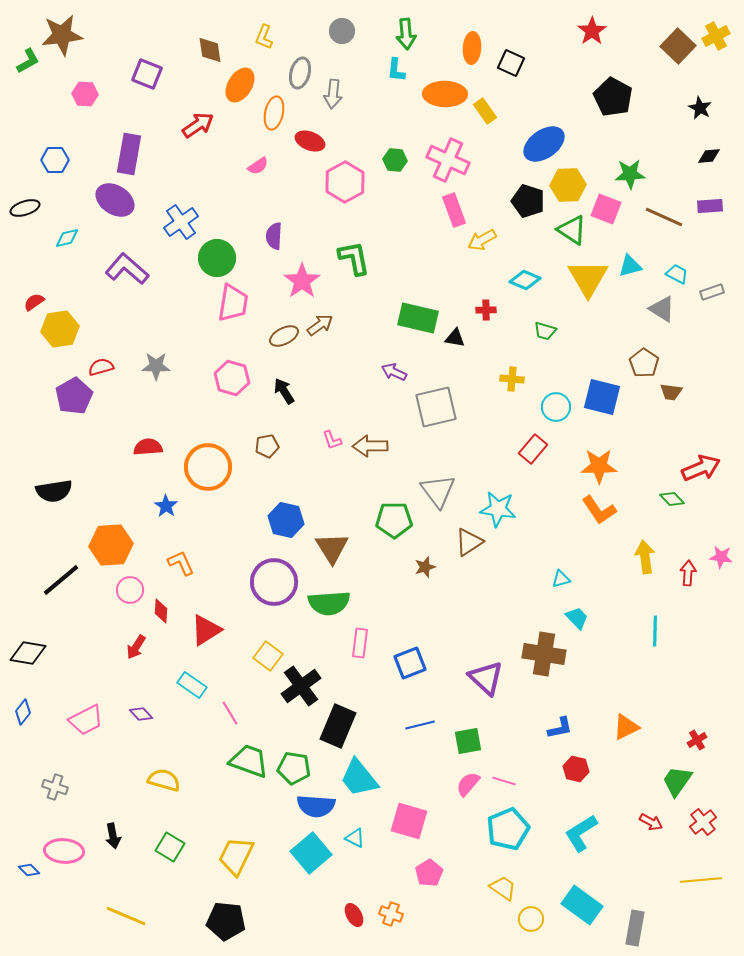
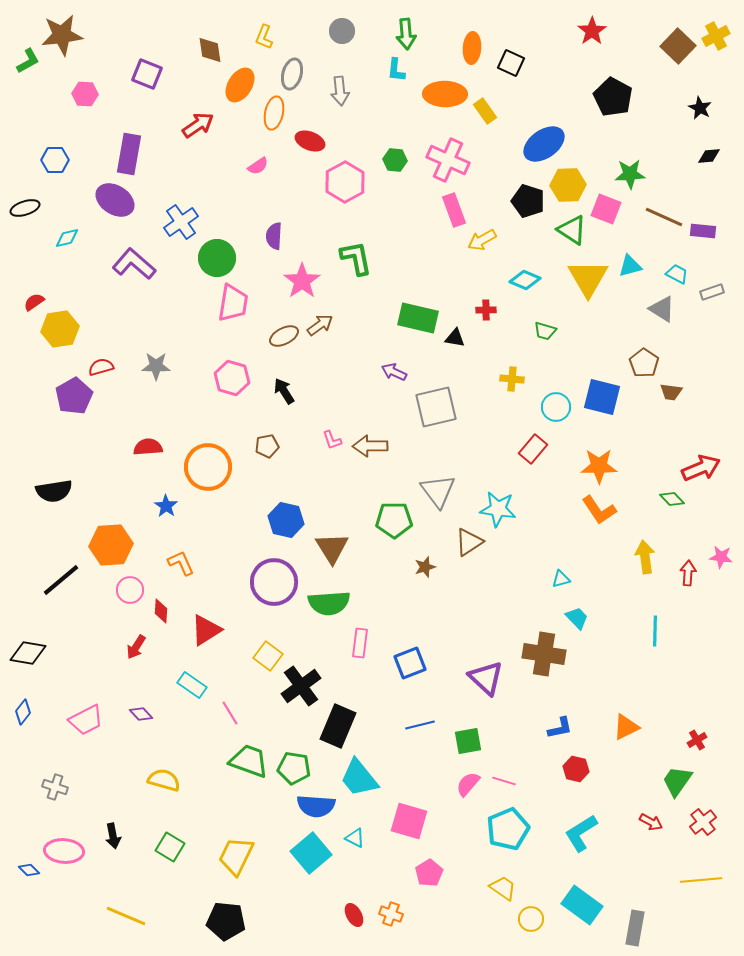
gray ellipse at (300, 73): moved 8 px left, 1 px down
gray arrow at (333, 94): moved 7 px right, 3 px up; rotated 12 degrees counterclockwise
purple rectangle at (710, 206): moved 7 px left, 25 px down; rotated 10 degrees clockwise
green L-shape at (354, 258): moved 2 px right
purple L-shape at (127, 269): moved 7 px right, 5 px up
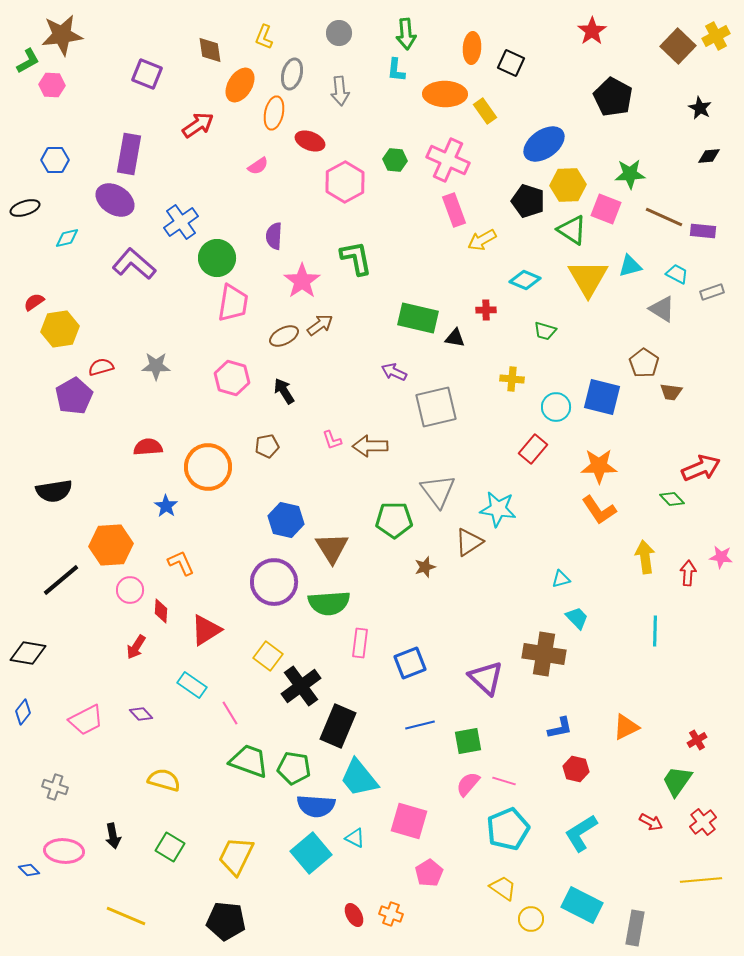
gray circle at (342, 31): moved 3 px left, 2 px down
pink hexagon at (85, 94): moved 33 px left, 9 px up
cyan rectangle at (582, 905): rotated 9 degrees counterclockwise
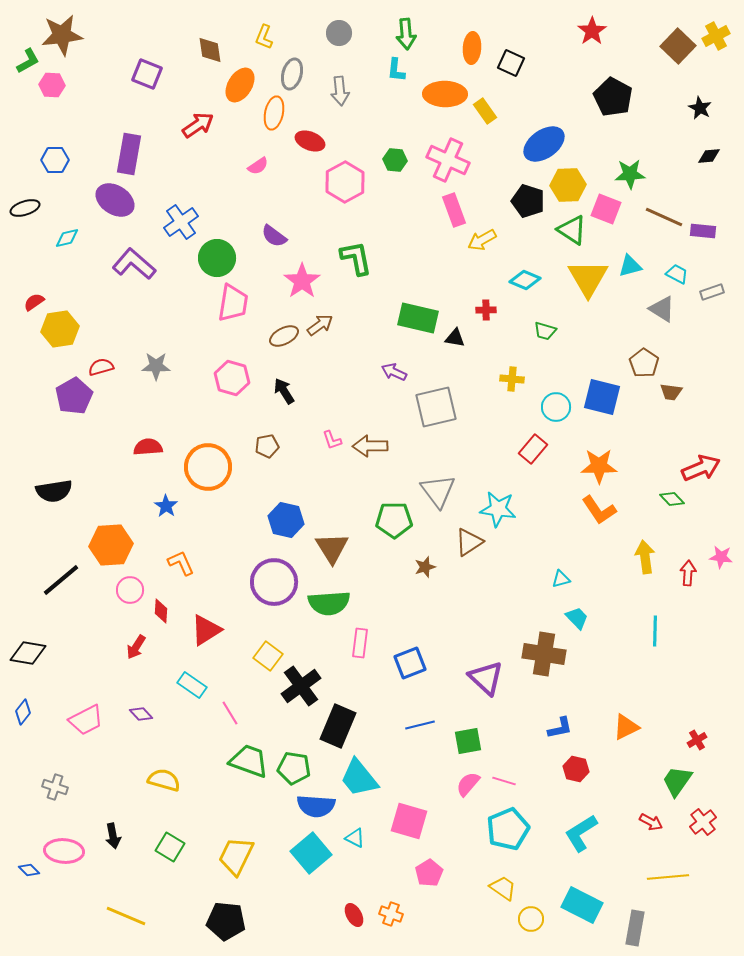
purple semicircle at (274, 236): rotated 56 degrees counterclockwise
yellow line at (701, 880): moved 33 px left, 3 px up
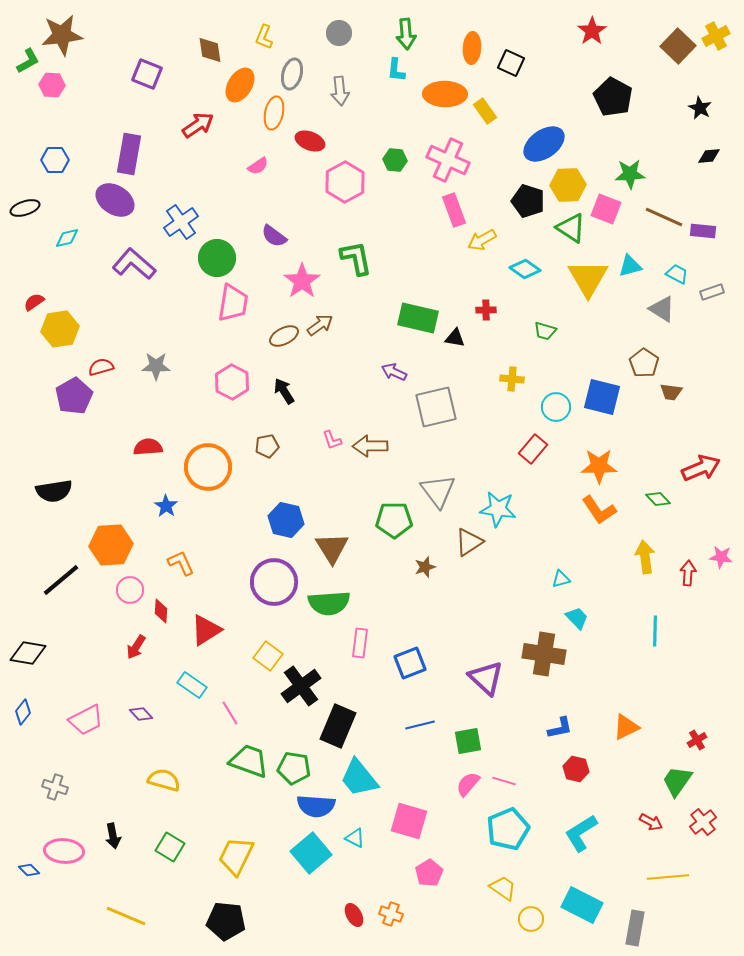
green triangle at (572, 230): moved 1 px left, 2 px up
cyan diamond at (525, 280): moved 11 px up; rotated 12 degrees clockwise
pink hexagon at (232, 378): moved 4 px down; rotated 12 degrees clockwise
green diamond at (672, 499): moved 14 px left
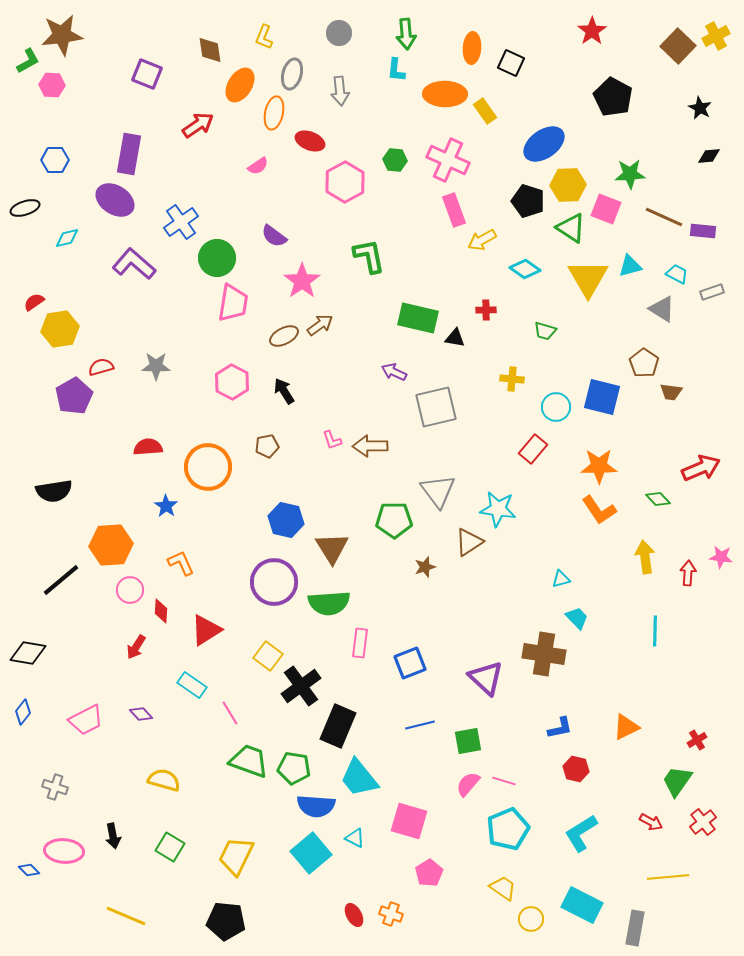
green L-shape at (356, 258): moved 13 px right, 2 px up
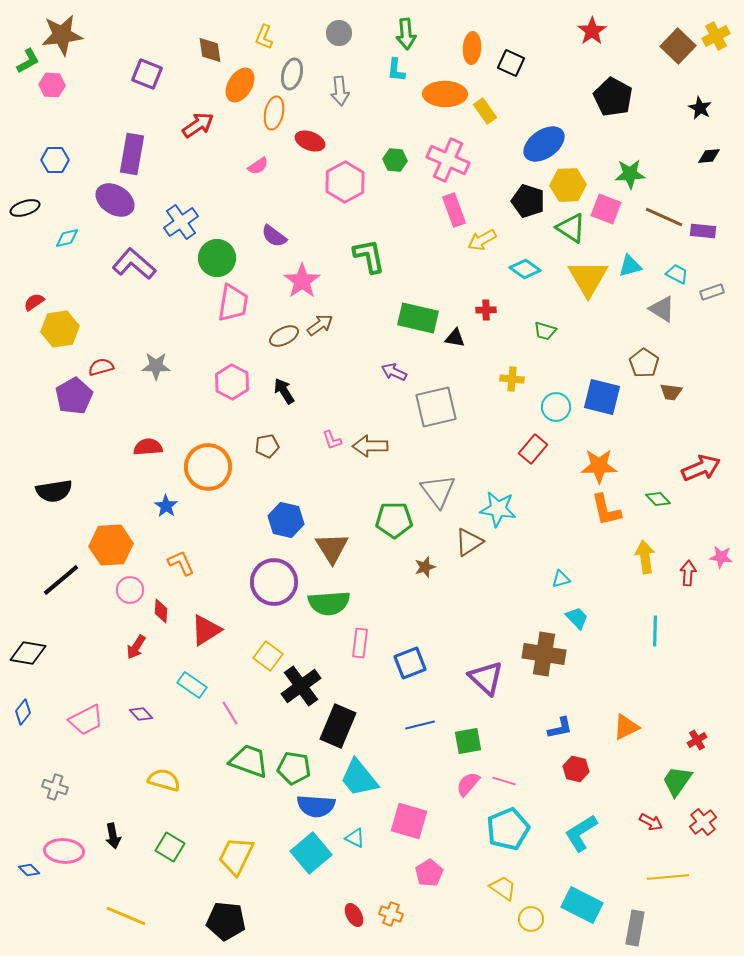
purple rectangle at (129, 154): moved 3 px right
orange L-shape at (599, 510): moved 7 px right; rotated 21 degrees clockwise
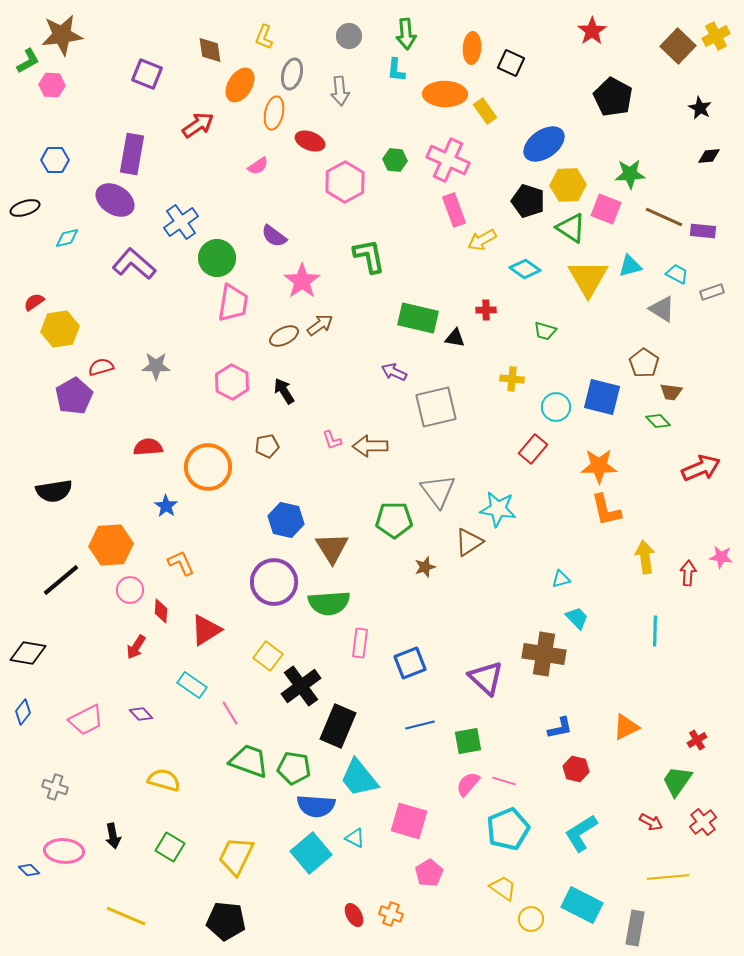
gray circle at (339, 33): moved 10 px right, 3 px down
green diamond at (658, 499): moved 78 px up
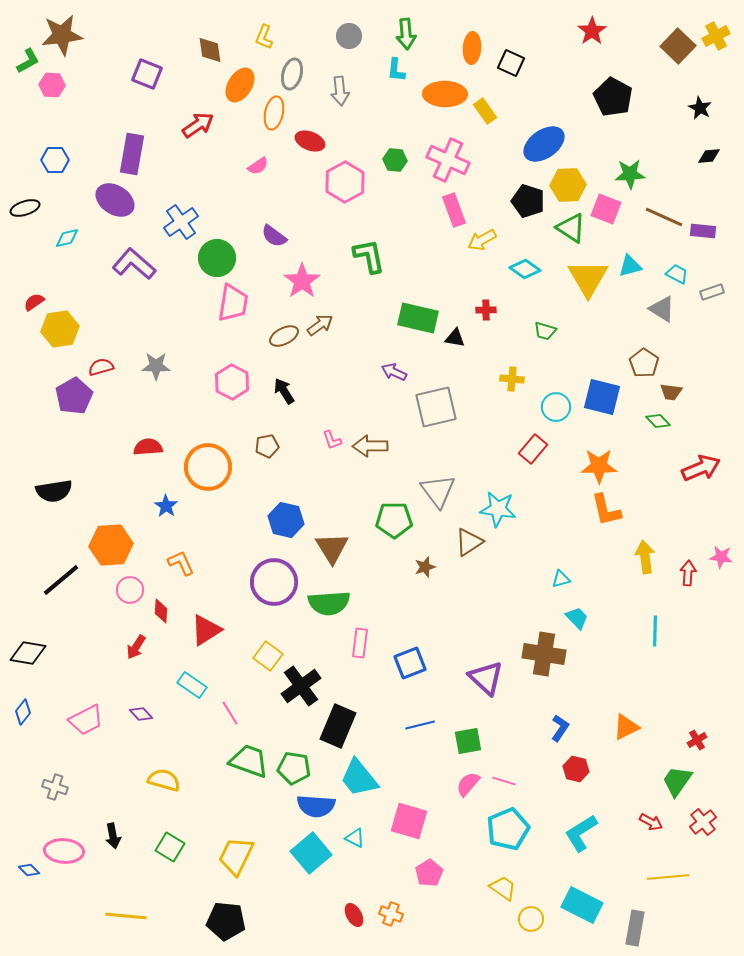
blue L-shape at (560, 728): rotated 44 degrees counterclockwise
yellow line at (126, 916): rotated 18 degrees counterclockwise
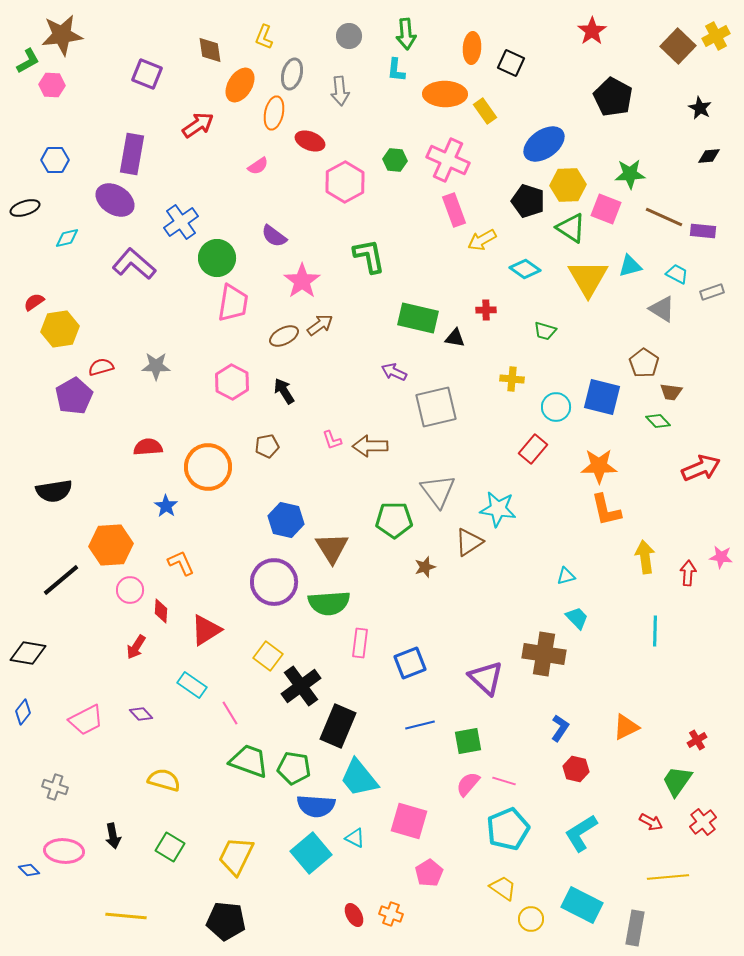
cyan triangle at (561, 579): moved 5 px right, 3 px up
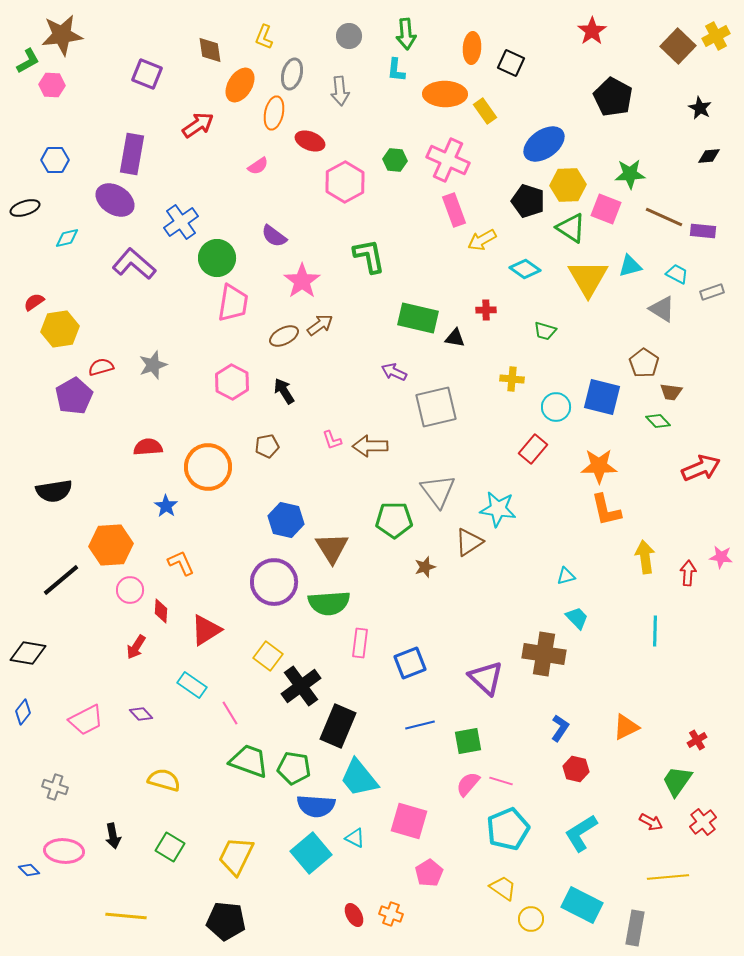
gray star at (156, 366): moved 3 px left, 1 px up; rotated 20 degrees counterclockwise
pink line at (504, 781): moved 3 px left
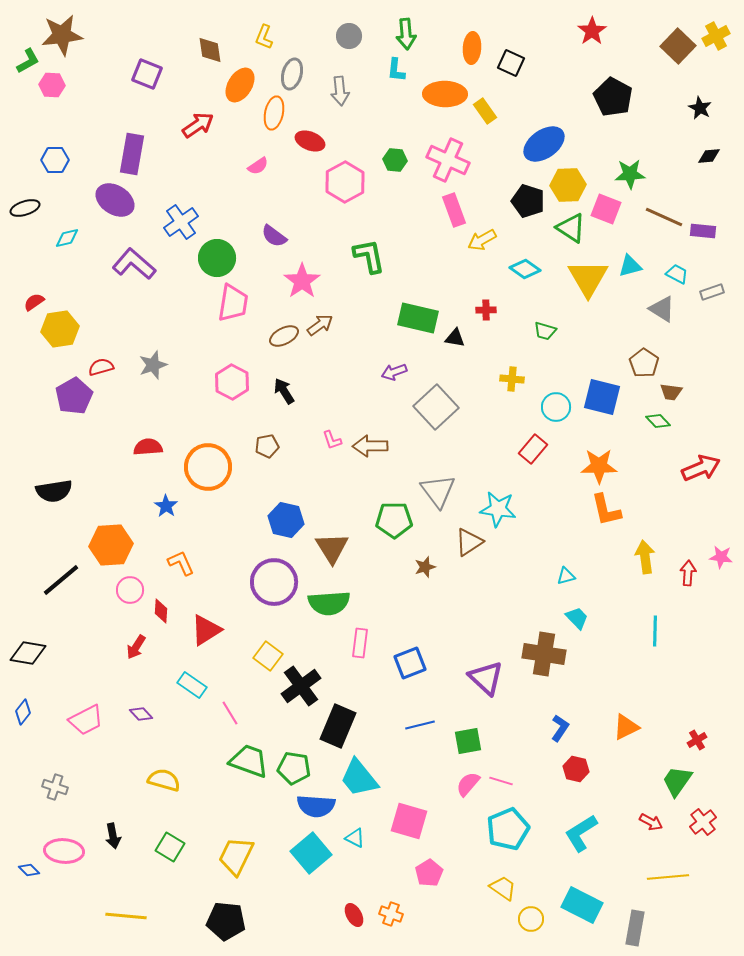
purple arrow at (394, 372): rotated 45 degrees counterclockwise
gray square at (436, 407): rotated 30 degrees counterclockwise
